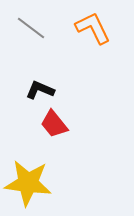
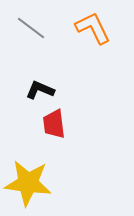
red trapezoid: rotated 32 degrees clockwise
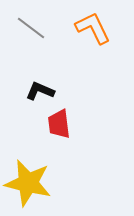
black L-shape: moved 1 px down
red trapezoid: moved 5 px right
yellow star: rotated 6 degrees clockwise
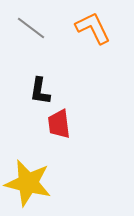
black L-shape: rotated 104 degrees counterclockwise
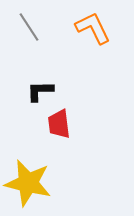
gray line: moved 2 px left, 1 px up; rotated 20 degrees clockwise
black L-shape: rotated 80 degrees clockwise
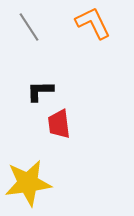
orange L-shape: moved 5 px up
yellow star: rotated 21 degrees counterclockwise
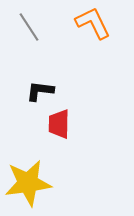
black L-shape: rotated 8 degrees clockwise
red trapezoid: rotated 8 degrees clockwise
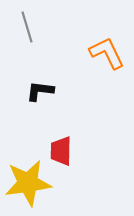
orange L-shape: moved 14 px right, 30 px down
gray line: moved 2 px left; rotated 16 degrees clockwise
red trapezoid: moved 2 px right, 27 px down
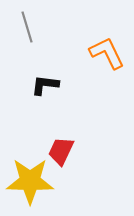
black L-shape: moved 5 px right, 6 px up
red trapezoid: rotated 24 degrees clockwise
yellow star: moved 2 px right, 2 px up; rotated 9 degrees clockwise
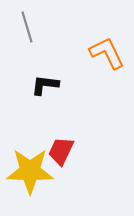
yellow star: moved 10 px up
